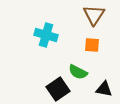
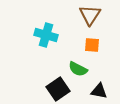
brown triangle: moved 4 px left
green semicircle: moved 3 px up
black triangle: moved 5 px left, 2 px down
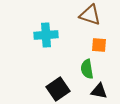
brown triangle: rotated 45 degrees counterclockwise
cyan cross: rotated 20 degrees counterclockwise
orange square: moved 7 px right
green semicircle: moved 9 px right; rotated 54 degrees clockwise
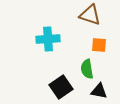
cyan cross: moved 2 px right, 4 px down
black square: moved 3 px right, 2 px up
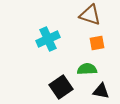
cyan cross: rotated 20 degrees counterclockwise
orange square: moved 2 px left, 2 px up; rotated 14 degrees counterclockwise
green semicircle: rotated 96 degrees clockwise
black triangle: moved 2 px right
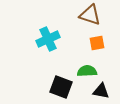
green semicircle: moved 2 px down
black square: rotated 35 degrees counterclockwise
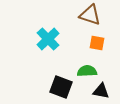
cyan cross: rotated 20 degrees counterclockwise
orange square: rotated 21 degrees clockwise
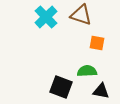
brown triangle: moved 9 px left
cyan cross: moved 2 px left, 22 px up
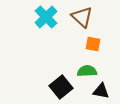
brown triangle: moved 1 px right, 2 px down; rotated 25 degrees clockwise
orange square: moved 4 px left, 1 px down
black square: rotated 30 degrees clockwise
